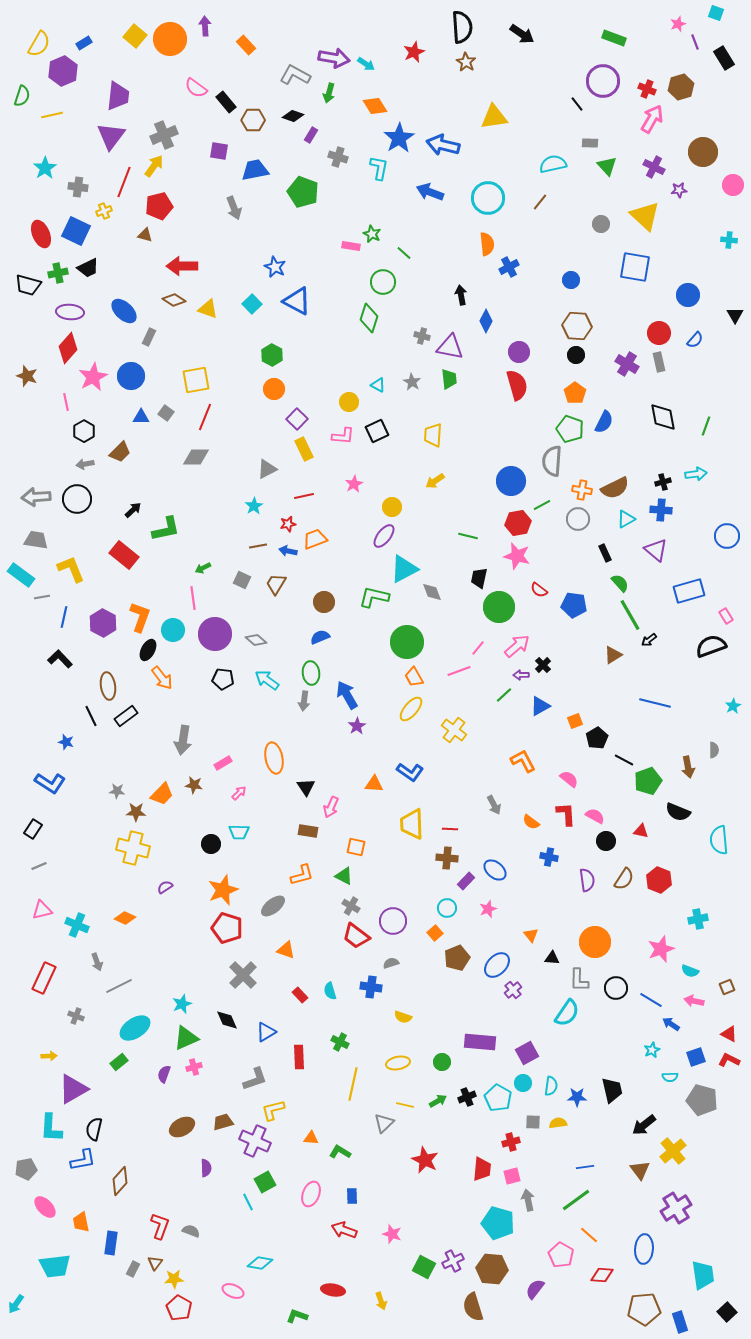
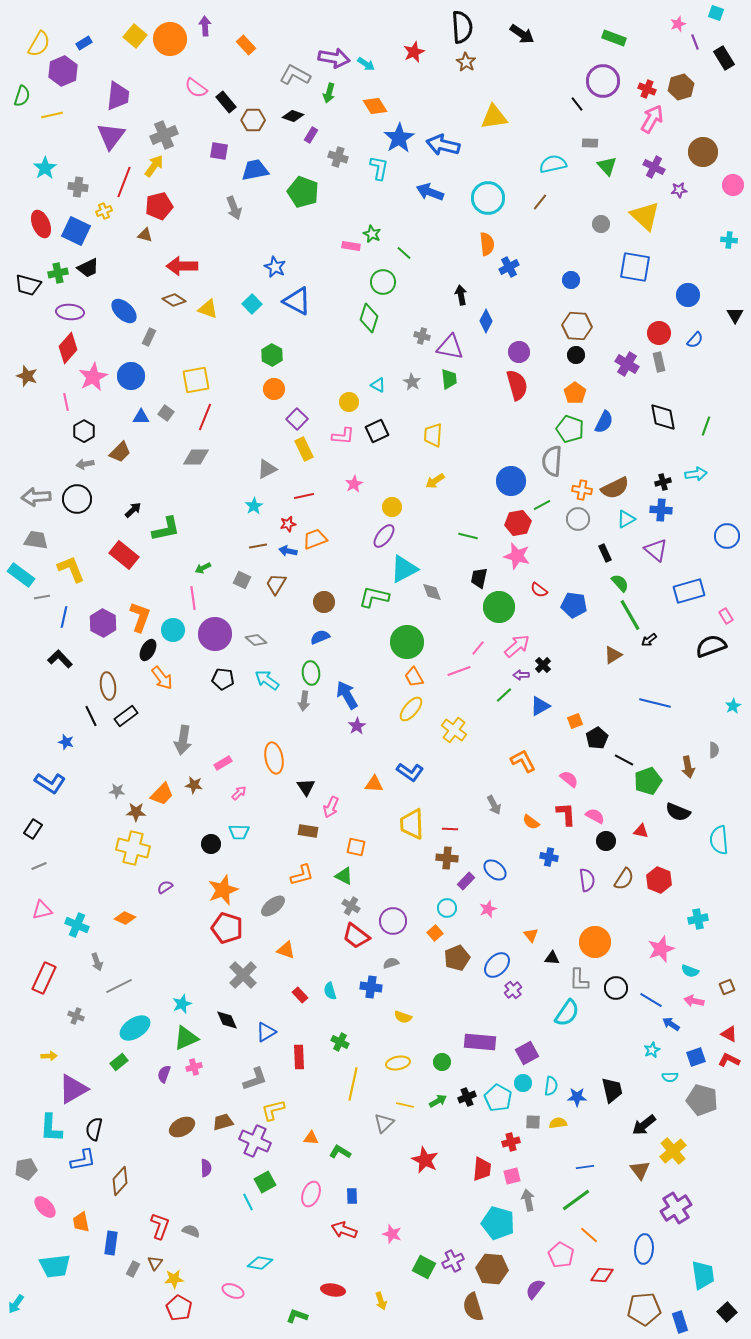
red ellipse at (41, 234): moved 10 px up
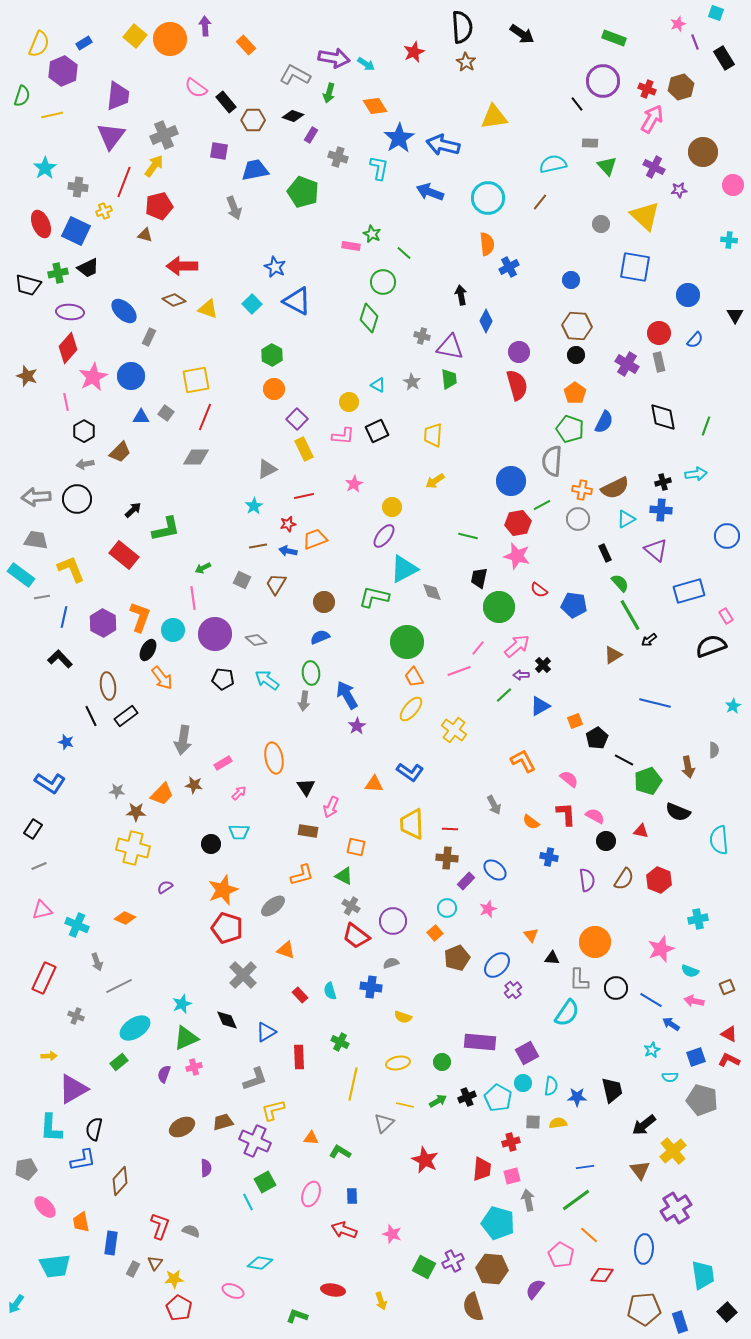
yellow semicircle at (39, 44): rotated 8 degrees counterclockwise
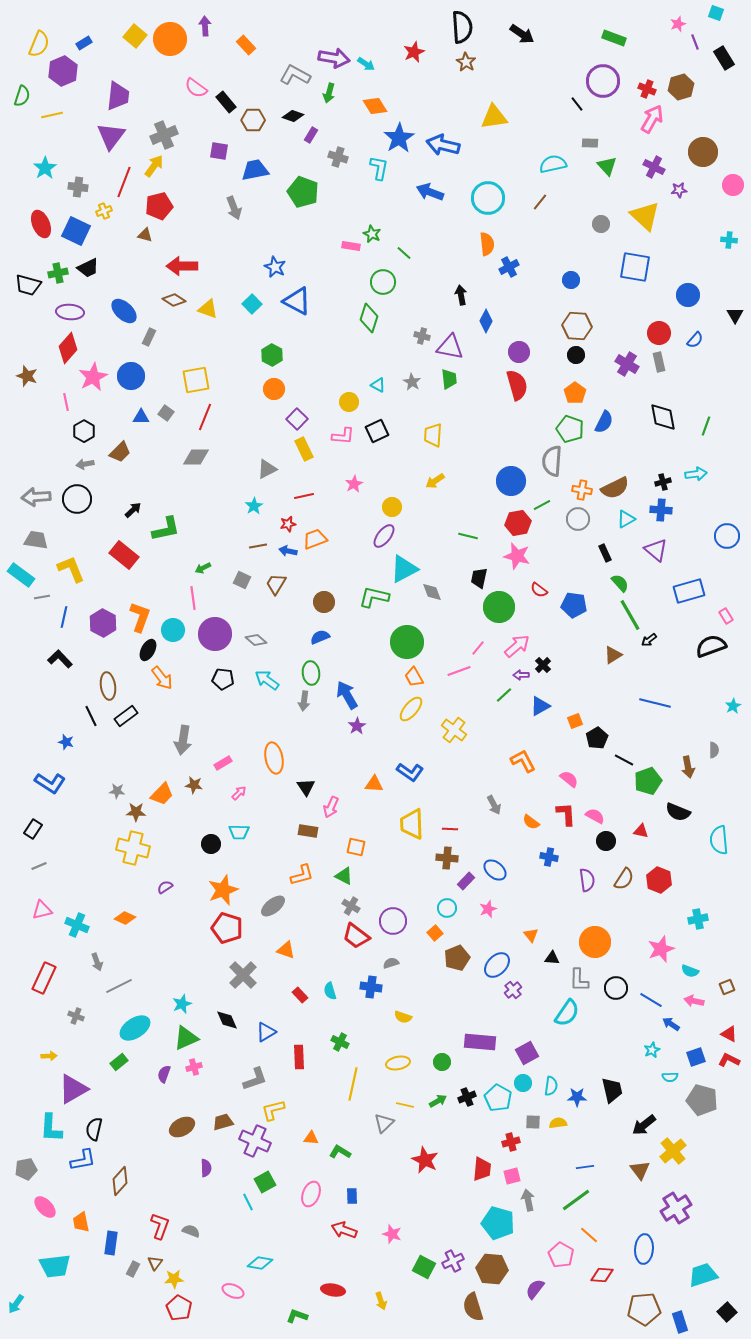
cyan trapezoid at (703, 1275): rotated 100 degrees counterclockwise
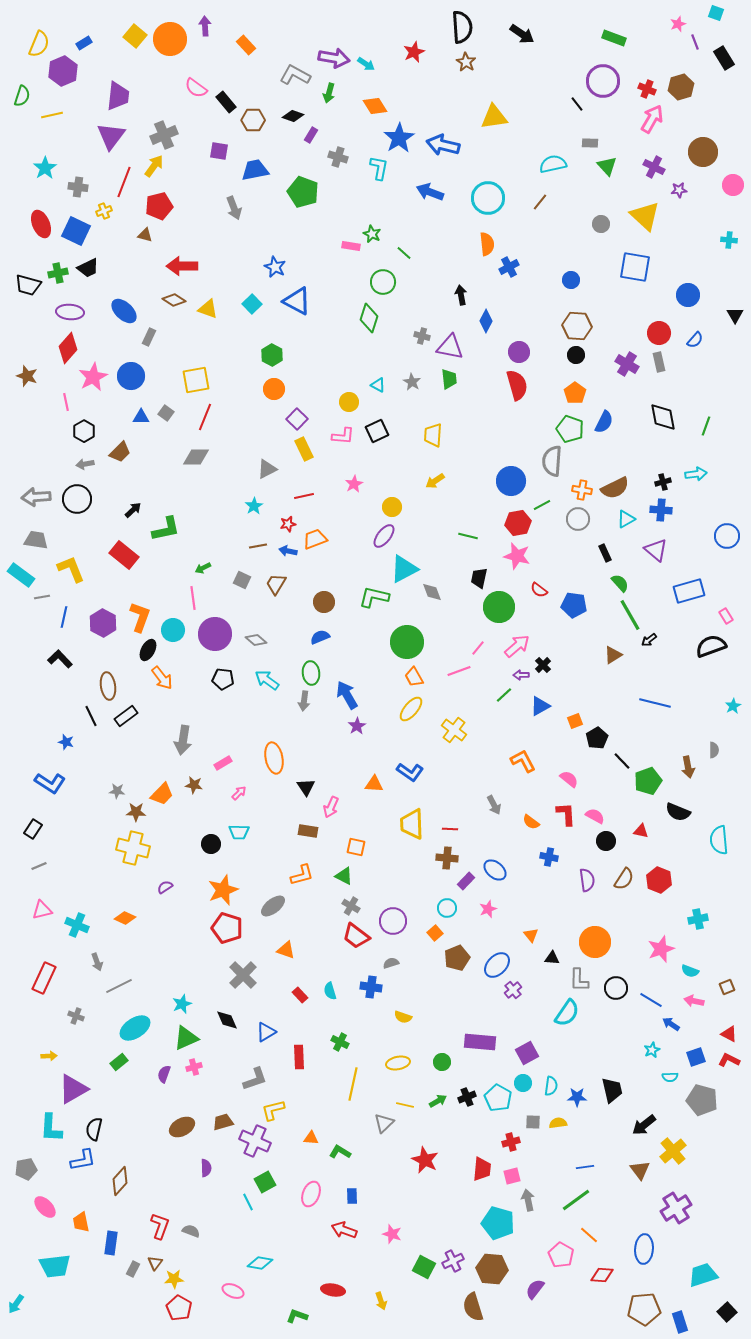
black line at (624, 760): moved 2 px left, 1 px down; rotated 18 degrees clockwise
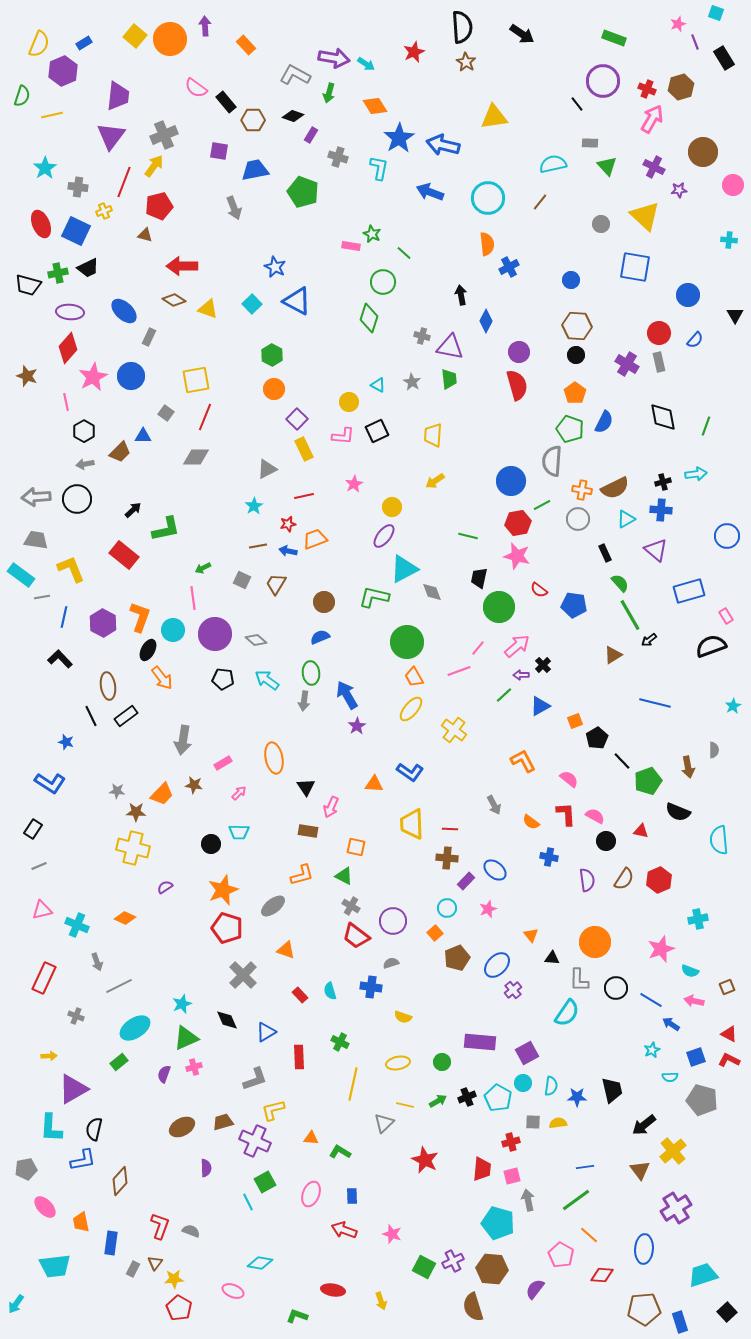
blue triangle at (141, 417): moved 2 px right, 19 px down
red hexagon at (659, 880): rotated 15 degrees clockwise
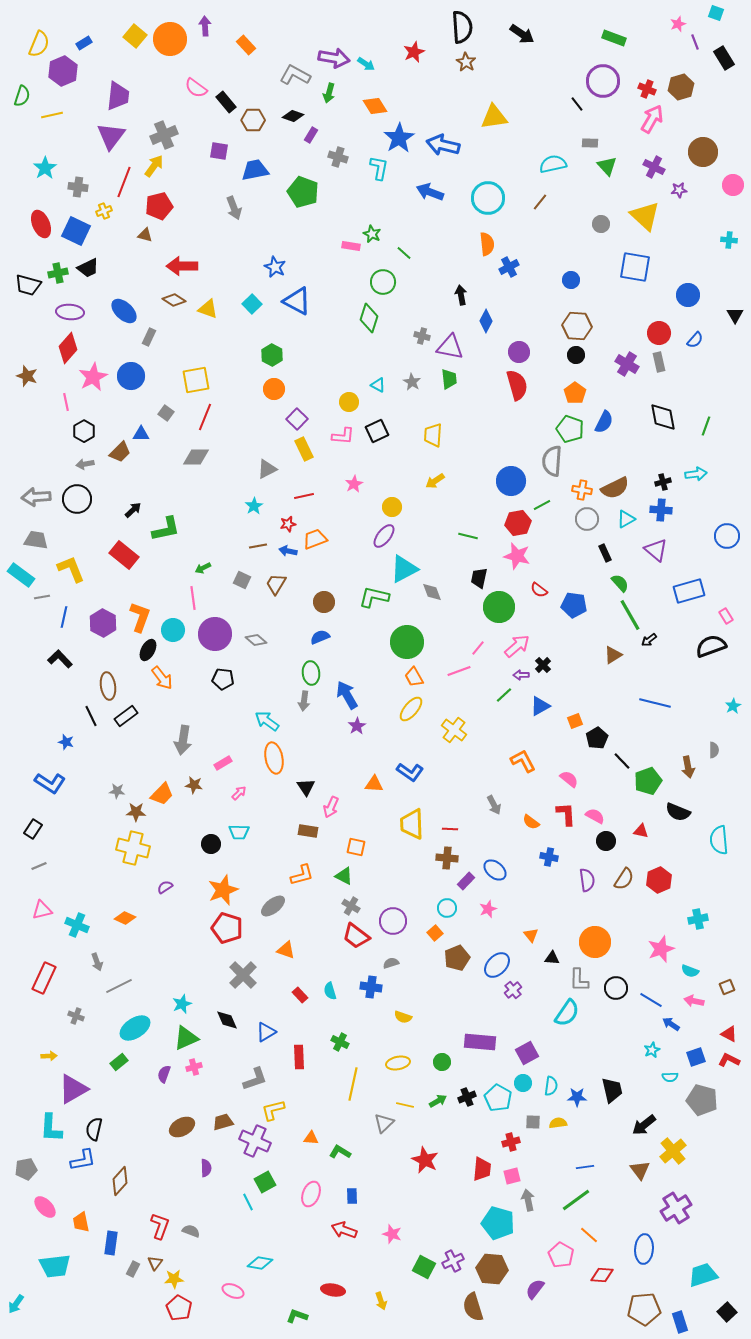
blue triangle at (143, 436): moved 2 px left, 2 px up
gray circle at (578, 519): moved 9 px right
cyan arrow at (267, 680): moved 41 px down
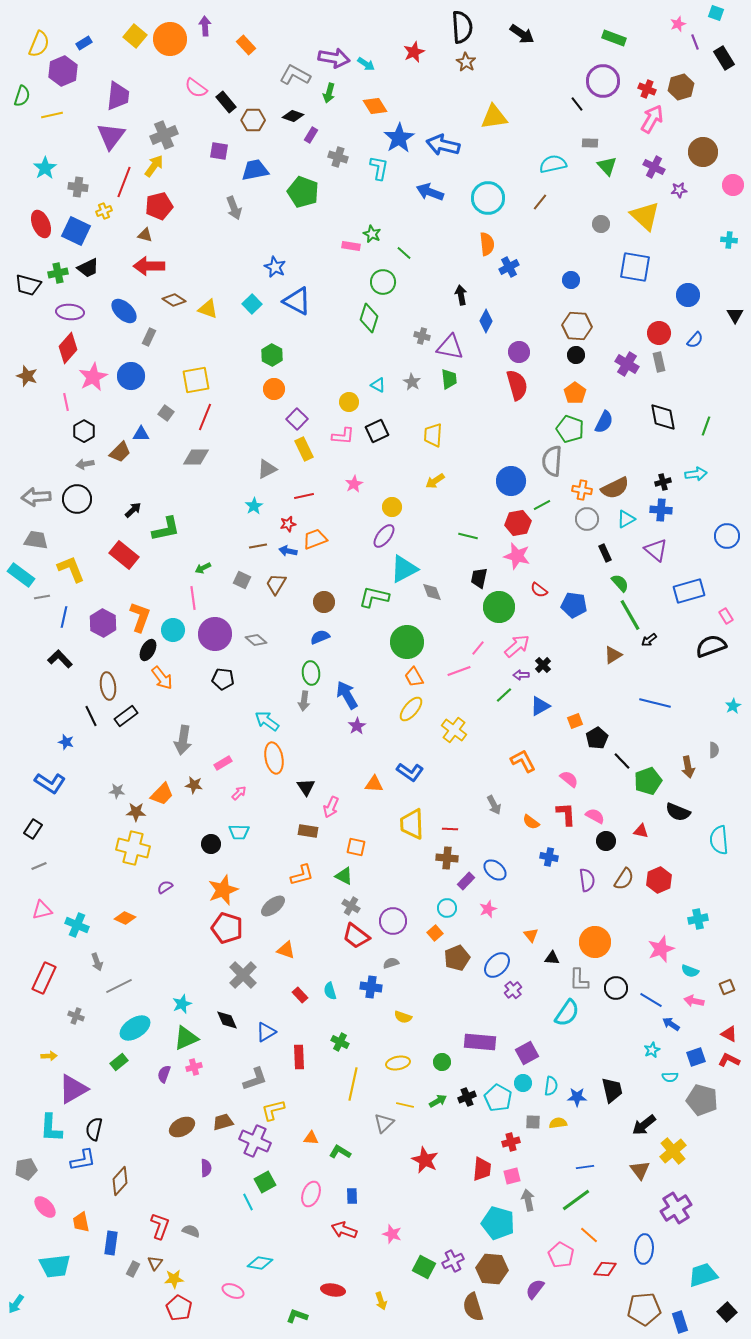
red arrow at (182, 266): moved 33 px left
red diamond at (602, 1275): moved 3 px right, 6 px up
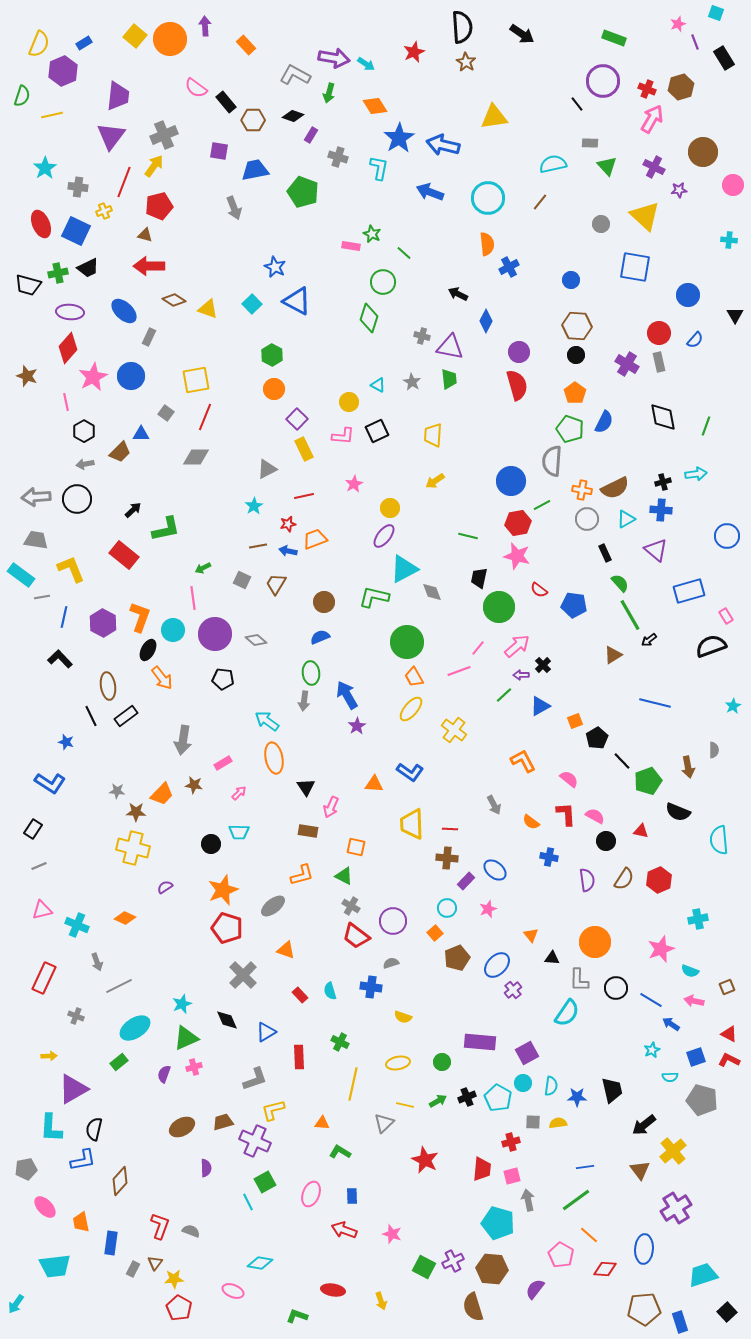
black arrow at (461, 295): moved 3 px left, 1 px up; rotated 54 degrees counterclockwise
yellow circle at (392, 507): moved 2 px left, 1 px down
orange triangle at (311, 1138): moved 11 px right, 15 px up
